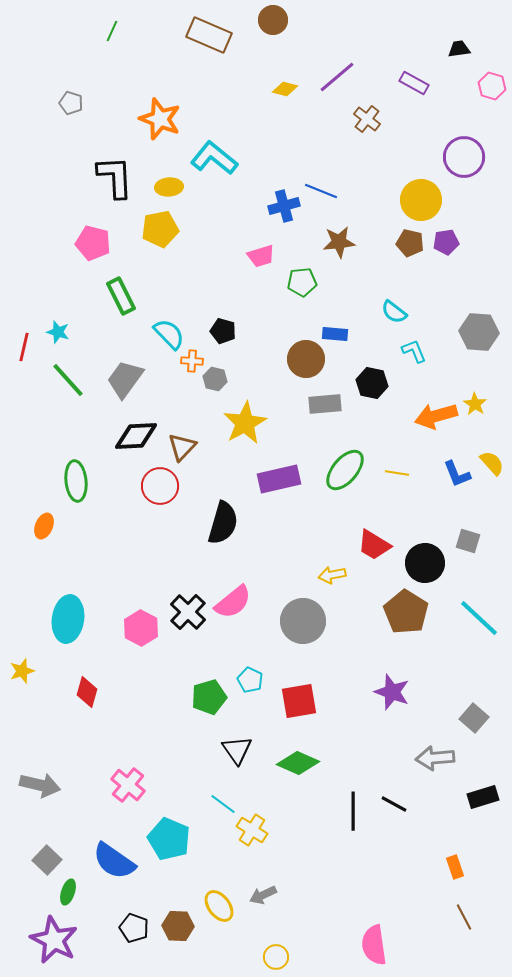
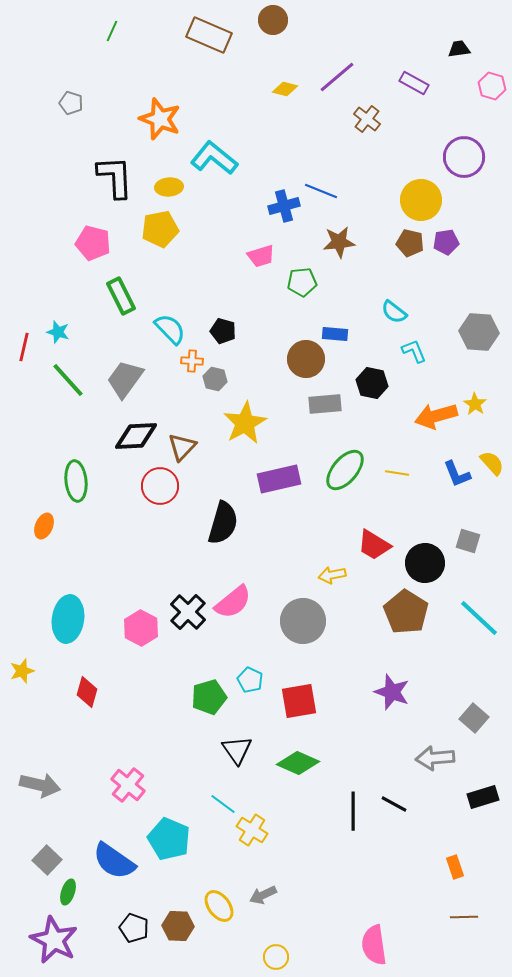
cyan semicircle at (169, 334): moved 1 px right, 5 px up
brown line at (464, 917): rotated 64 degrees counterclockwise
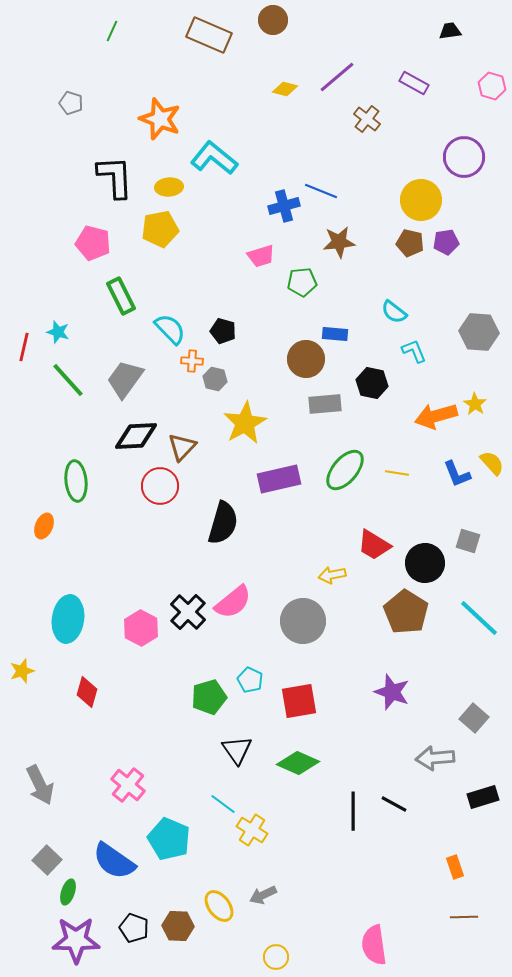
black trapezoid at (459, 49): moved 9 px left, 18 px up
gray arrow at (40, 785): rotated 51 degrees clockwise
purple star at (54, 940): moved 22 px right; rotated 27 degrees counterclockwise
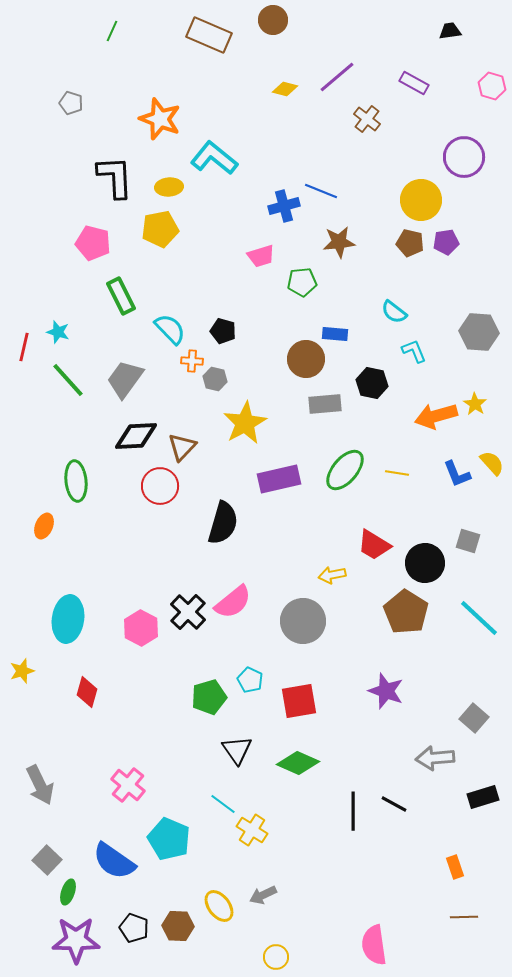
purple star at (392, 692): moved 6 px left, 1 px up
